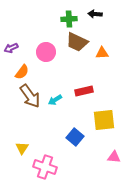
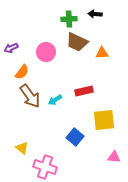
yellow triangle: rotated 24 degrees counterclockwise
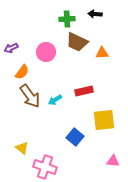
green cross: moved 2 px left
pink triangle: moved 1 px left, 4 px down
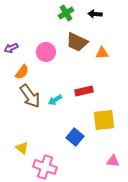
green cross: moved 1 px left, 6 px up; rotated 28 degrees counterclockwise
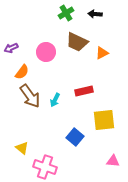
orange triangle: rotated 24 degrees counterclockwise
cyan arrow: rotated 32 degrees counterclockwise
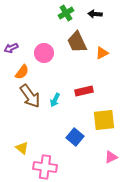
brown trapezoid: rotated 40 degrees clockwise
pink circle: moved 2 px left, 1 px down
pink triangle: moved 2 px left, 4 px up; rotated 32 degrees counterclockwise
pink cross: rotated 10 degrees counterclockwise
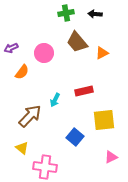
green cross: rotated 21 degrees clockwise
brown trapezoid: rotated 15 degrees counterclockwise
brown arrow: moved 20 px down; rotated 100 degrees counterclockwise
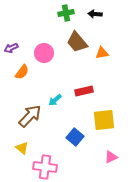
orange triangle: rotated 16 degrees clockwise
cyan arrow: rotated 24 degrees clockwise
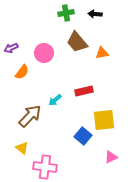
blue square: moved 8 px right, 1 px up
